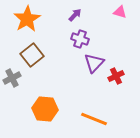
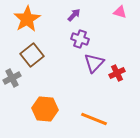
purple arrow: moved 1 px left
red cross: moved 1 px right, 3 px up
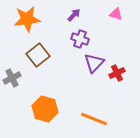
pink triangle: moved 4 px left, 2 px down
orange star: rotated 24 degrees clockwise
brown square: moved 6 px right
orange hexagon: rotated 10 degrees clockwise
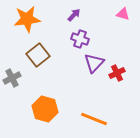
pink triangle: moved 7 px right
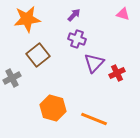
purple cross: moved 3 px left
orange hexagon: moved 8 px right, 1 px up
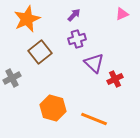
pink triangle: moved 1 px left; rotated 40 degrees counterclockwise
orange star: rotated 16 degrees counterclockwise
purple cross: rotated 36 degrees counterclockwise
brown square: moved 2 px right, 3 px up
purple triangle: rotated 30 degrees counterclockwise
red cross: moved 2 px left, 6 px down
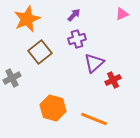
purple triangle: rotated 35 degrees clockwise
red cross: moved 2 px left, 1 px down
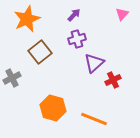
pink triangle: rotated 24 degrees counterclockwise
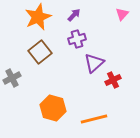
orange star: moved 11 px right, 2 px up
orange line: rotated 36 degrees counterclockwise
